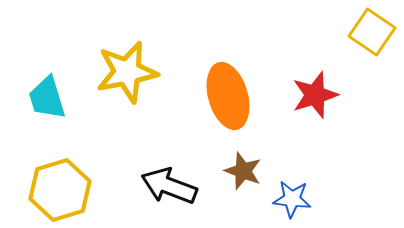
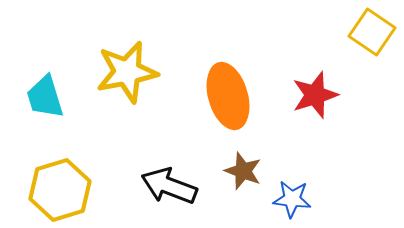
cyan trapezoid: moved 2 px left, 1 px up
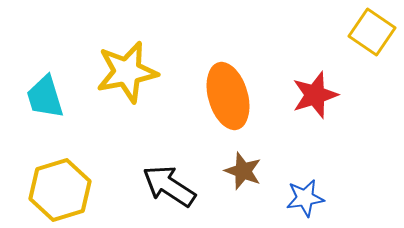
black arrow: rotated 12 degrees clockwise
blue star: moved 13 px right, 1 px up; rotated 15 degrees counterclockwise
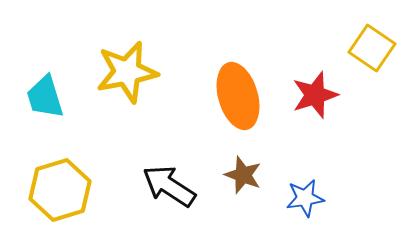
yellow square: moved 16 px down
orange ellipse: moved 10 px right
brown star: moved 4 px down
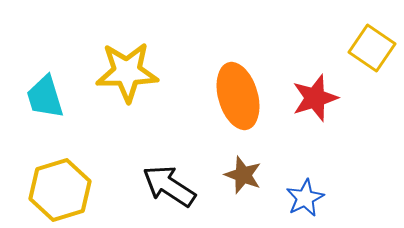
yellow star: rotated 10 degrees clockwise
red star: moved 3 px down
blue star: rotated 18 degrees counterclockwise
